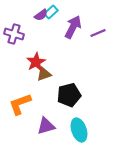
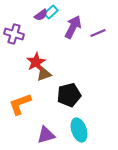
purple triangle: moved 9 px down
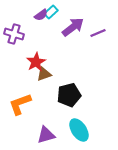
purple arrow: rotated 25 degrees clockwise
cyan ellipse: rotated 15 degrees counterclockwise
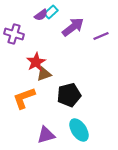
purple line: moved 3 px right, 3 px down
orange L-shape: moved 4 px right, 6 px up
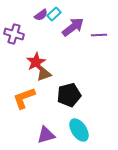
cyan rectangle: moved 3 px right, 2 px down
purple line: moved 2 px left, 1 px up; rotated 21 degrees clockwise
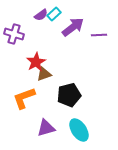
purple triangle: moved 7 px up
